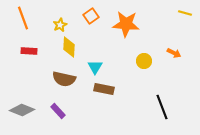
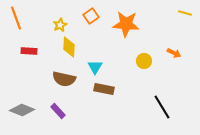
orange line: moved 7 px left
black line: rotated 10 degrees counterclockwise
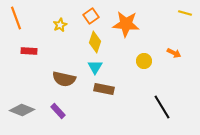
yellow diamond: moved 26 px right, 5 px up; rotated 15 degrees clockwise
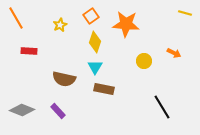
orange line: rotated 10 degrees counterclockwise
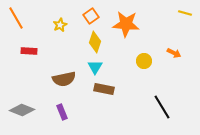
brown semicircle: rotated 25 degrees counterclockwise
purple rectangle: moved 4 px right, 1 px down; rotated 21 degrees clockwise
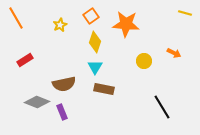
red rectangle: moved 4 px left, 9 px down; rotated 35 degrees counterclockwise
brown semicircle: moved 5 px down
gray diamond: moved 15 px right, 8 px up
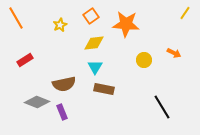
yellow line: rotated 72 degrees counterclockwise
yellow diamond: moved 1 px left, 1 px down; rotated 65 degrees clockwise
yellow circle: moved 1 px up
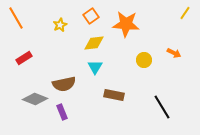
red rectangle: moved 1 px left, 2 px up
brown rectangle: moved 10 px right, 6 px down
gray diamond: moved 2 px left, 3 px up
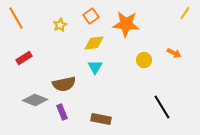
brown rectangle: moved 13 px left, 24 px down
gray diamond: moved 1 px down
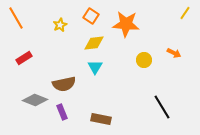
orange square: rotated 21 degrees counterclockwise
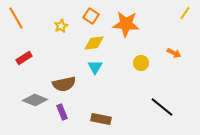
yellow star: moved 1 px right, 1 px down
yellow circle: moved 3 px left, 3 px down
black line: rotated 20 degrees counterclockwise
